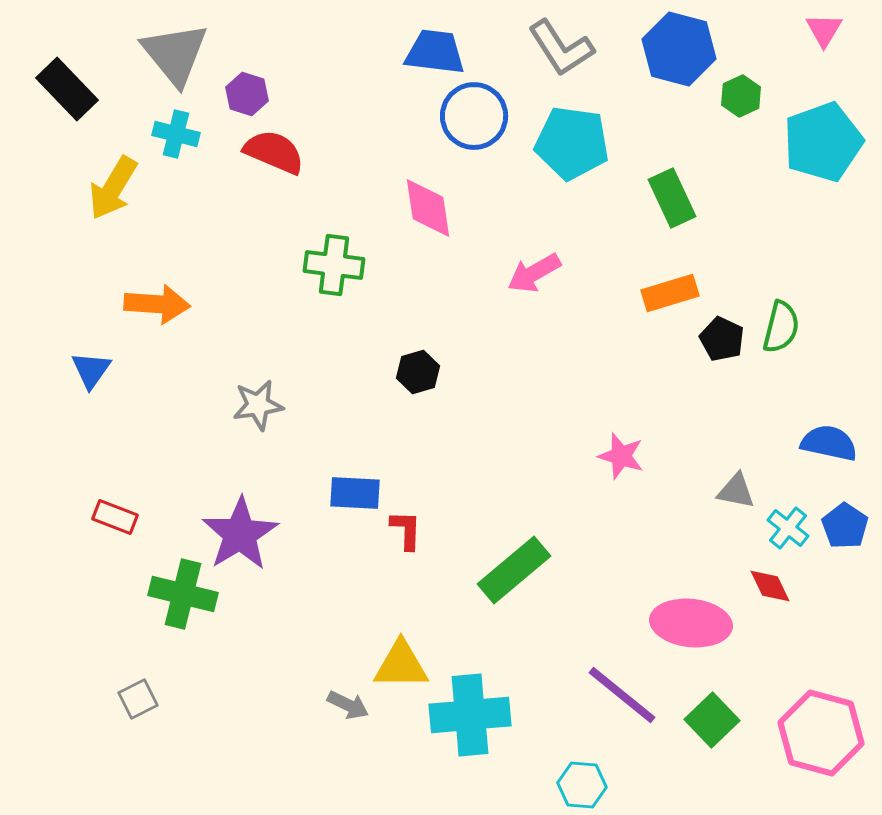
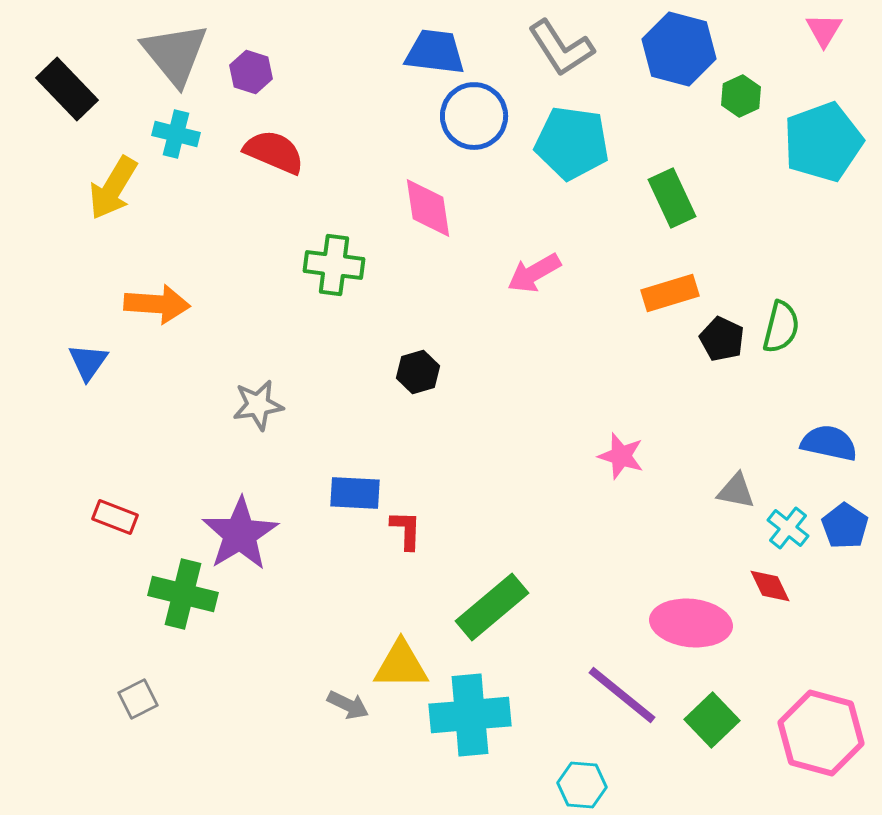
purple hexagon at (247, 94): moved 4 px right, 22 px up
blue triangle at (91, 370): moved 3 px left, 8 px up
green rectangle at (514, 570): moved 22 px left, 37 px down
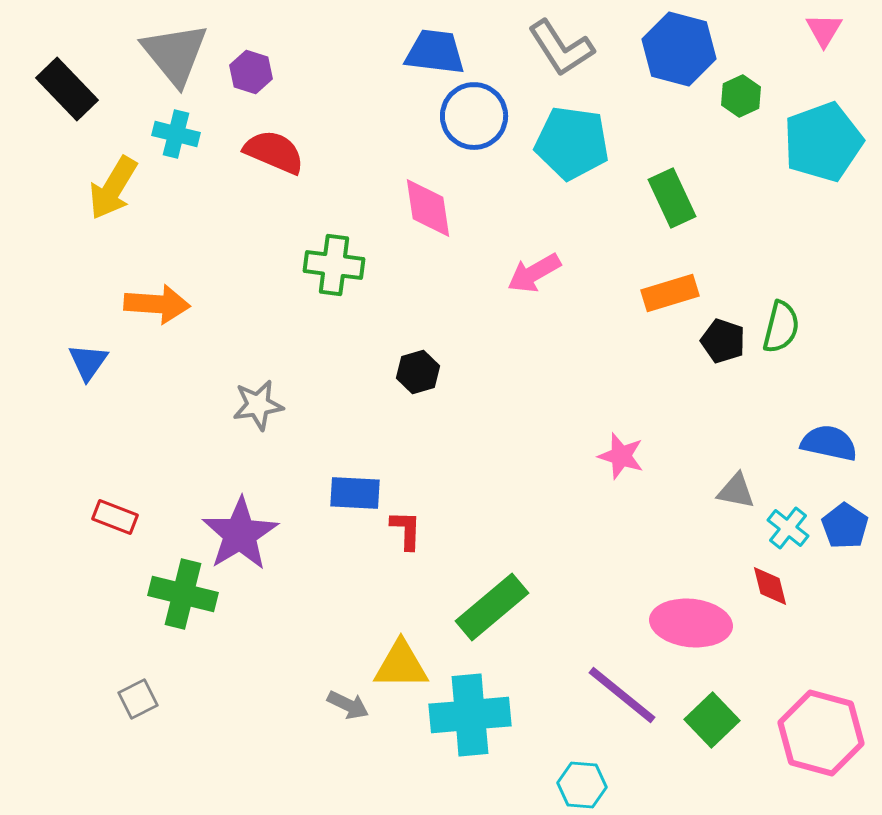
black pentagon at (722, 339): moved 1 px right, 2 px down; rotated 6 degrees counterclockwise
red diamond at (770, 586): rotated 12 degrees clockwise
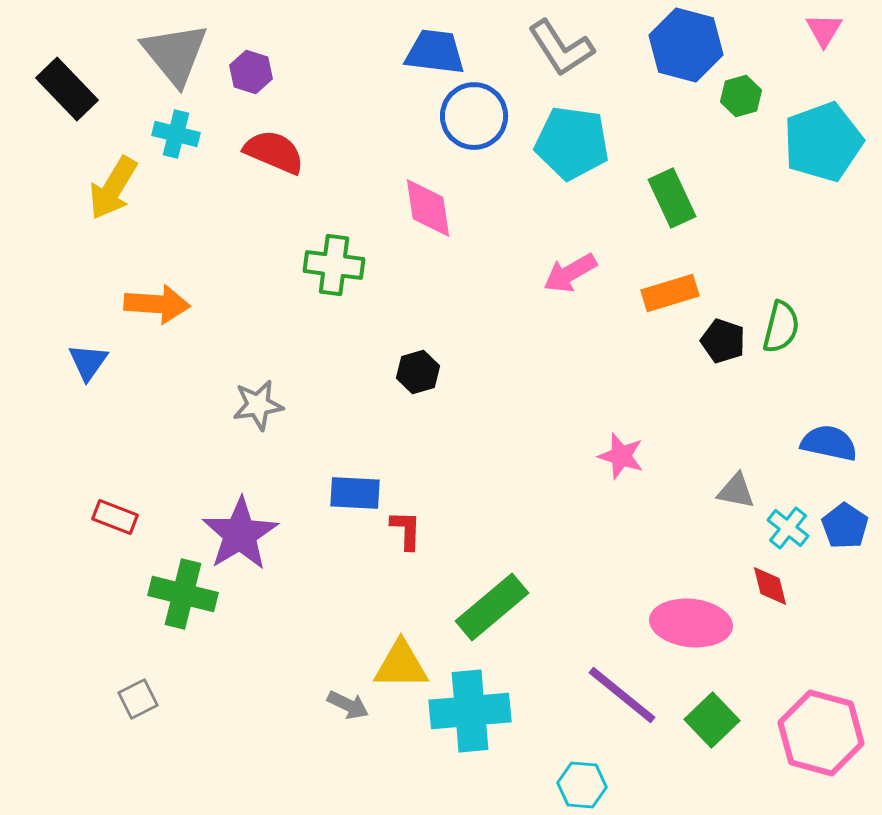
blue hexagon at (679, 49): moved 7 px right, 4 px up
green hexagon at (741, 96): rotated 9 degrees clockwise
pink arrow at (534, 273): moved 36 px right
cyan cross at (470, 715): moved 4 px up
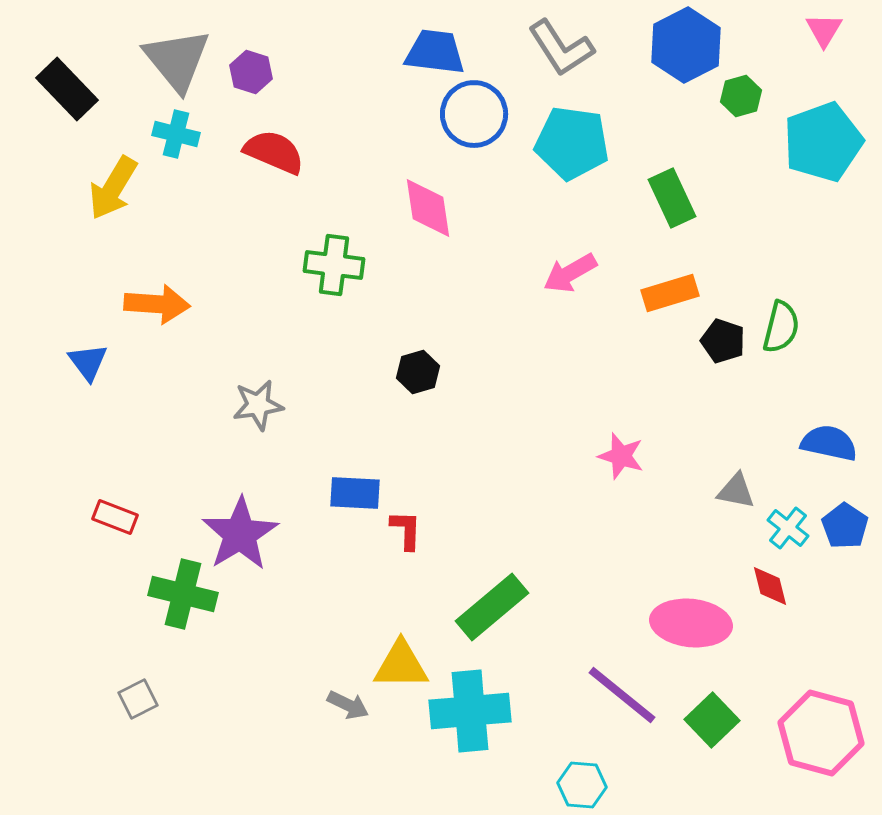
blue hexagon at (686, 45): rotated 18 degrees clockwise
gray triangle at (175, 54): moved 2 px right, 6 px down
blue circle at (474, 116): moved 2 px up
blue triangle at (88, 362): rotated 12 degrees counterclockwise
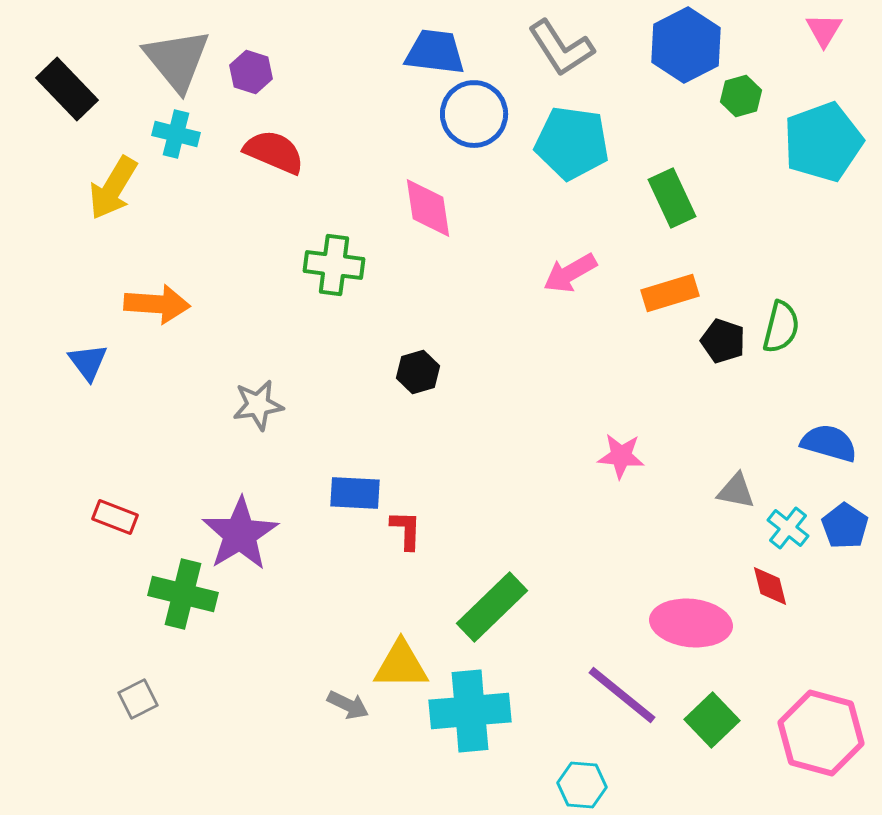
blue semicircle at (829, 443): rotated 4 degrees clockwise
pink star at (621, 456): rotated 12 degrees counterclockwise
green rectangle at (492, 607): rotated 4 degrees counterclockwise
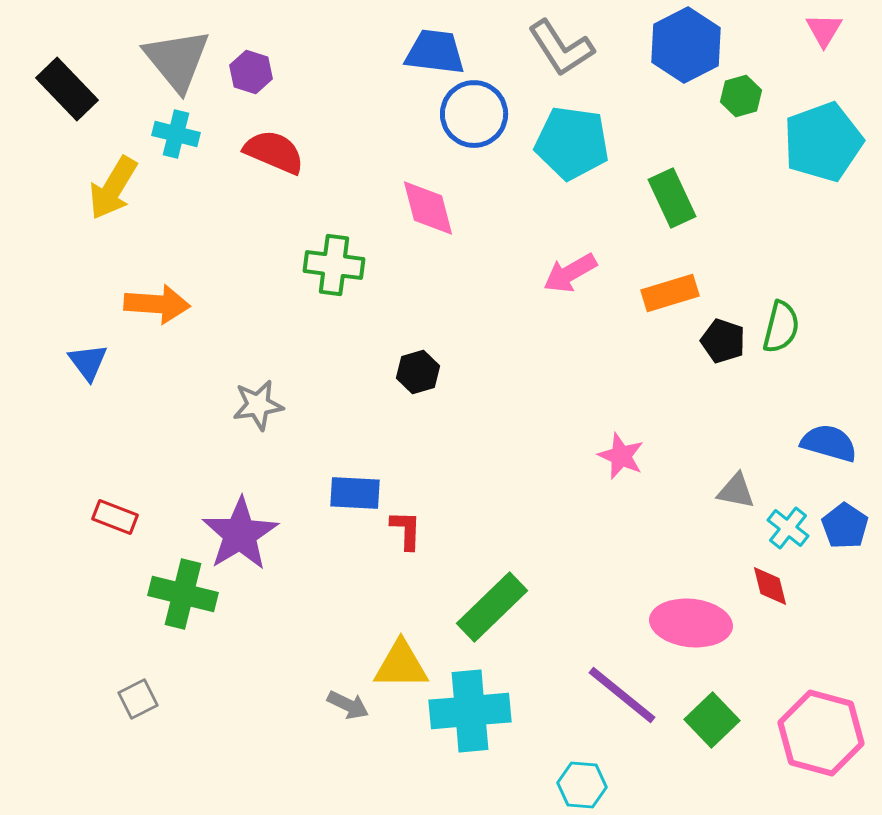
pink diamond at (428, 208): rotated 6 degrees counterclockwise
pink star at (621, 456): rotated 18 degrees clockwise
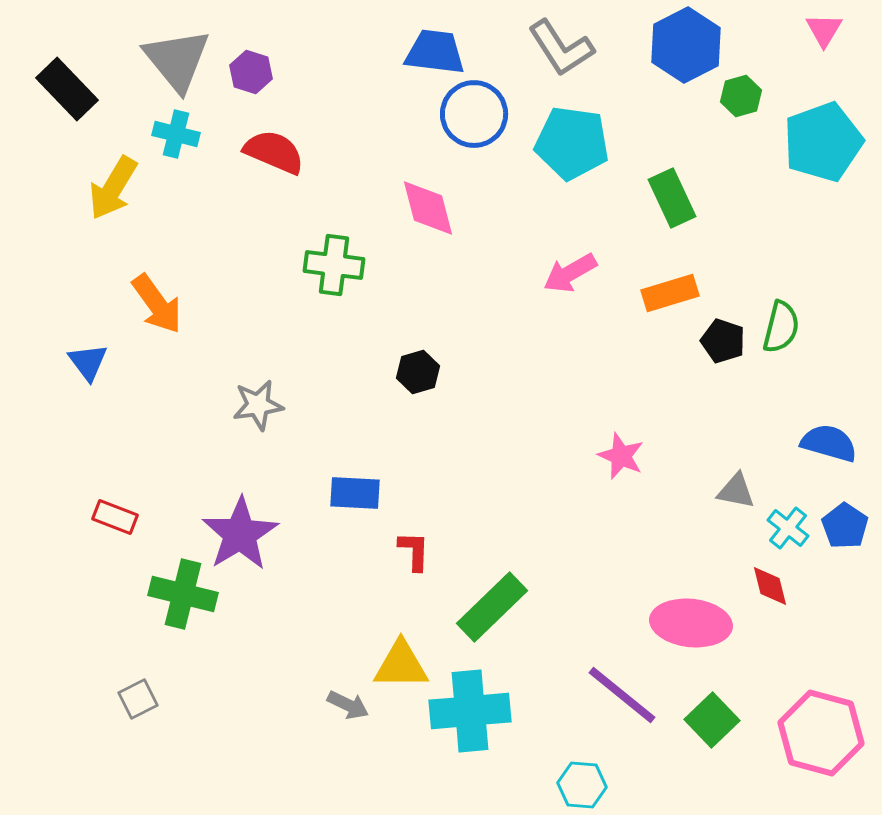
orange arrow at (157, 304): rotated 50 degrees clockwise
red L-shape at (406, 530): moved 8 px right, 21 px down
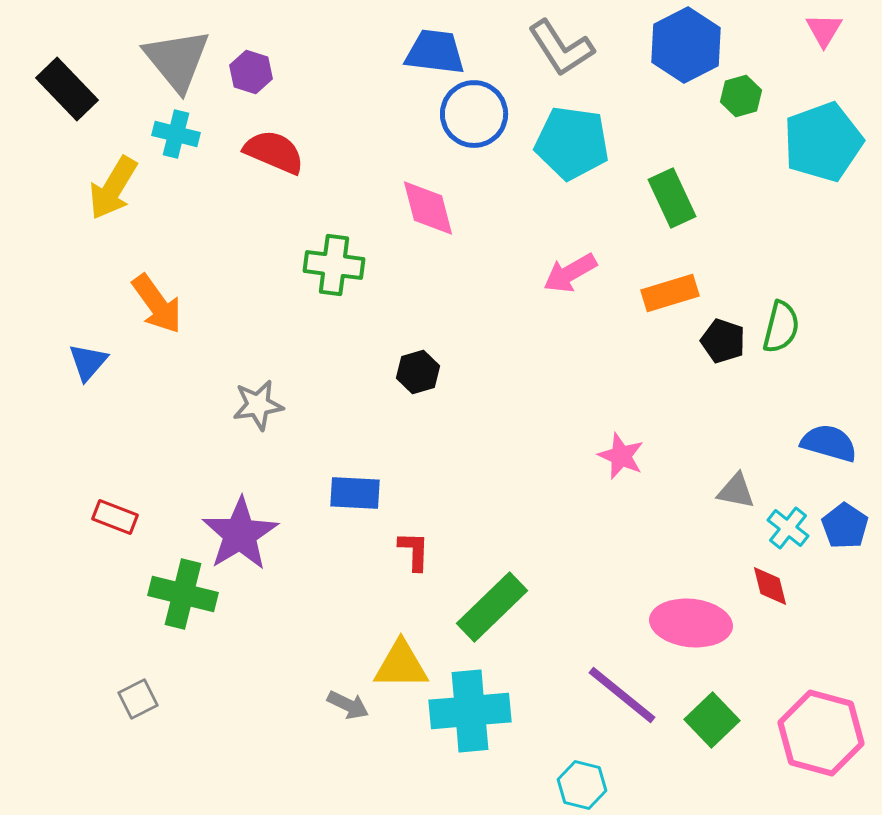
blue triangle at (88, 362): rotated 18 degrees clockwise
cyan hexagon at (582, 785): rotated 9 degrees clockwise
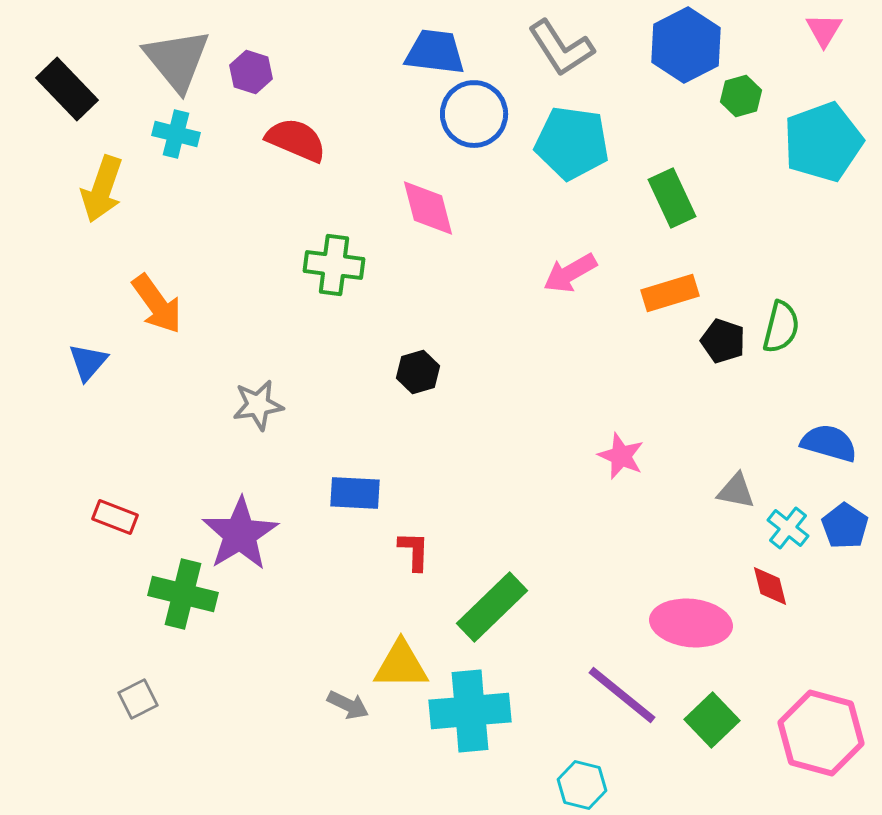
red semicircle at (274, 152): moved 22 px right, 12 px up
yellow arrow at (113, 188): moved 11 px left, 1 px down; rotated 12 degrees counterclockwise
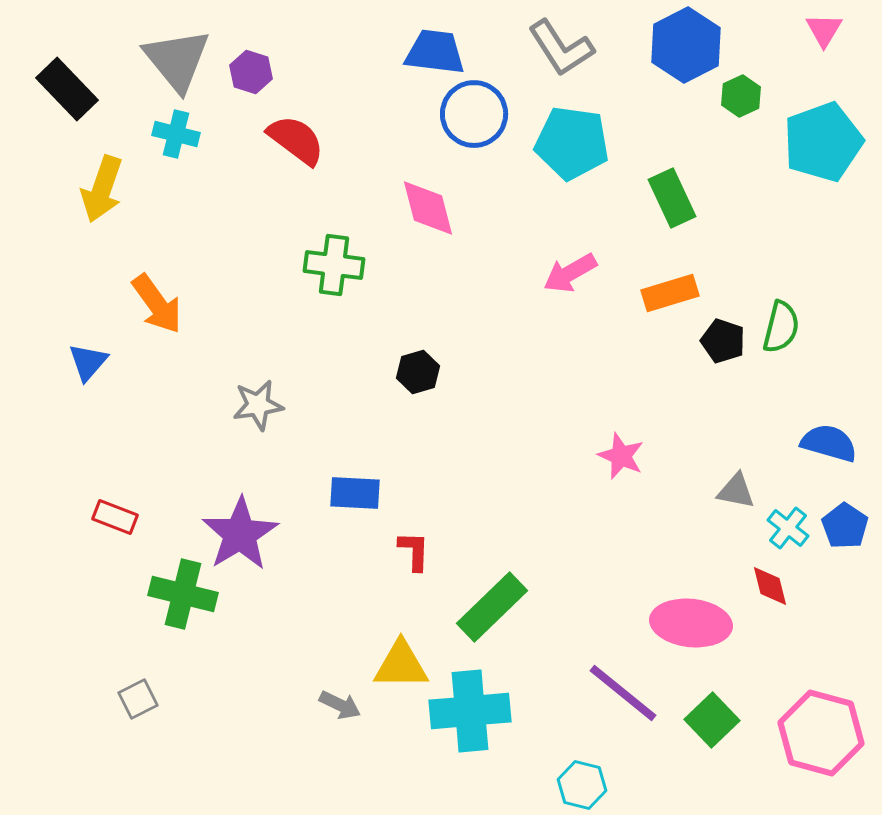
green hexagon at (741, 96): rotated 9 degrees counterclockwise
red semicircle at (296, 140): rotated 14 degrees clockwise
purple line at (622, 695): moved 1 px right, 2 px up
gray arrow at (348, 705): moved 8 px left
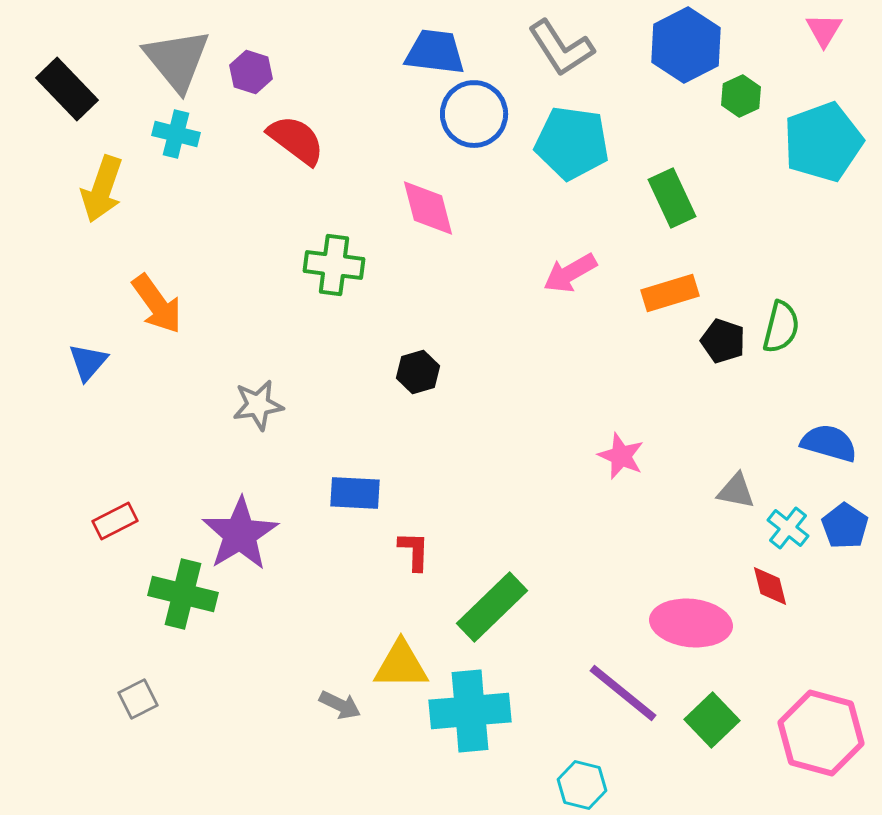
red rectangle at (115, 517): moved 4 px down; rotated 48 degrees counterclockwise
